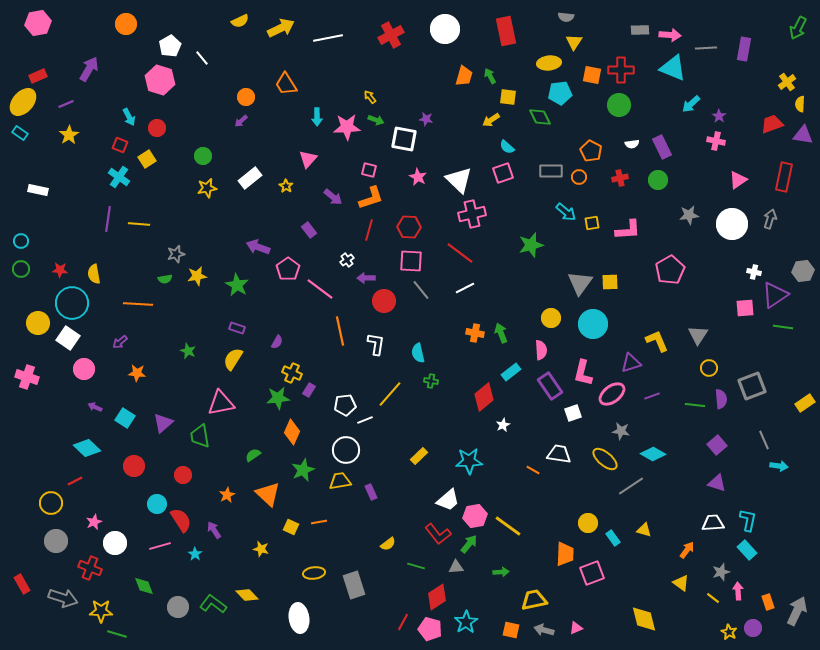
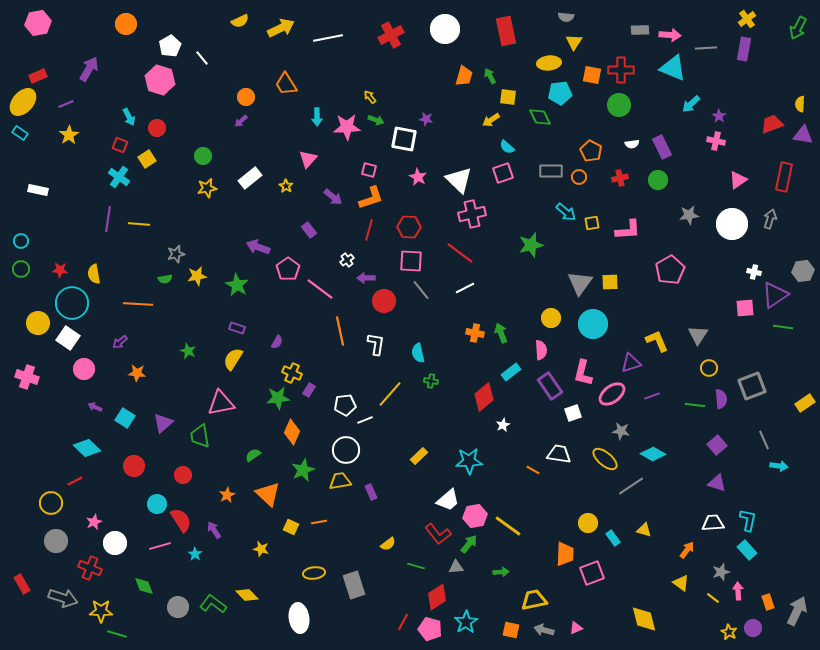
yellow cross at (787, 82): moved 40 px left, 63 px up
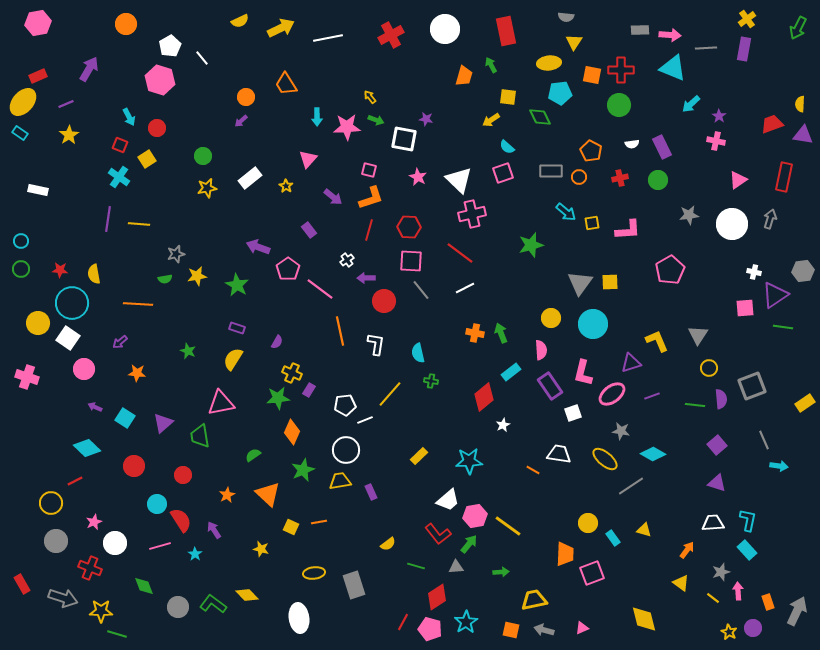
green arrow at (490, 76): moved 1 px right, 11 px up
pink triangle at (576, 628): moved 6 px right
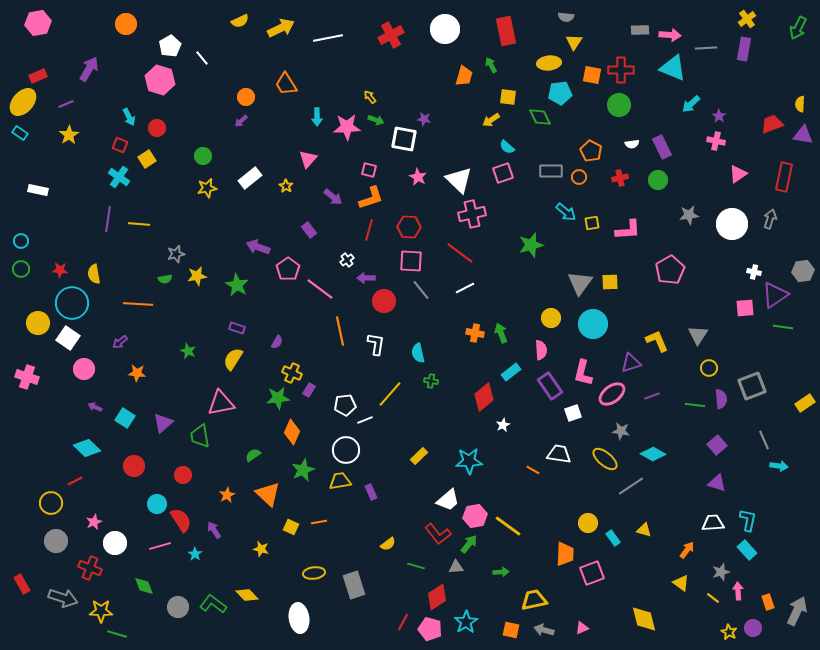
purple star at (426, 119): moved 2 px left
pink triangle at (738, 180): moved 6 px up
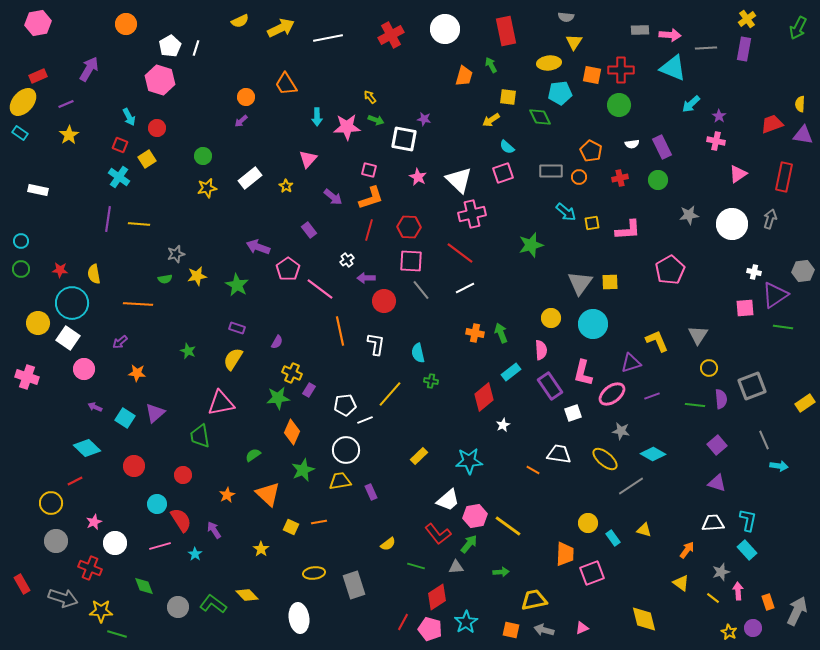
white line at (202, 58): moved 6 px left, 10 px up; rotated 56 degrees clockwise
purple triangle at (163, 423): moved 8 px left, 10 px up
yellow star at (261, 549): rotated 21 degrees clockwise
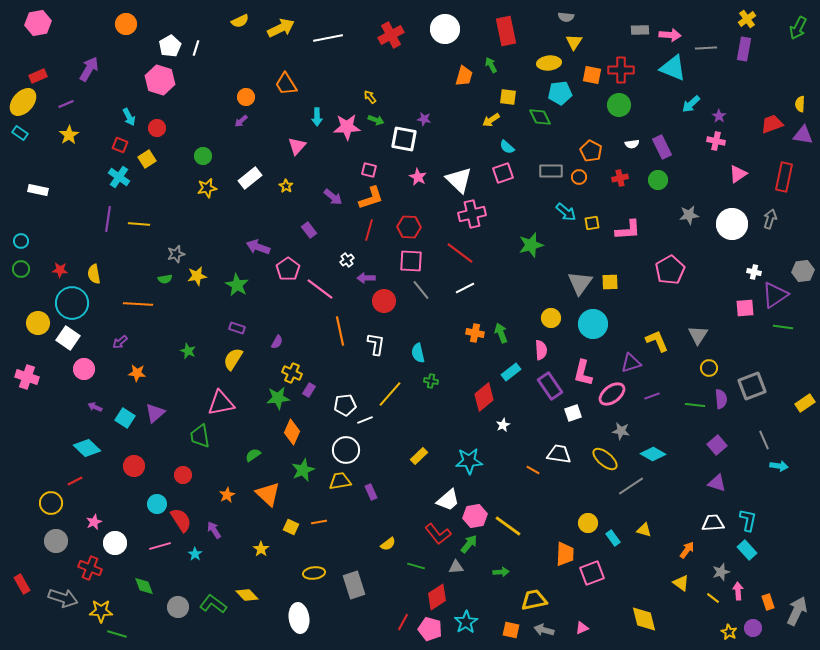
pink triangle at (308, 159): moved 11 px left, 13 px up
